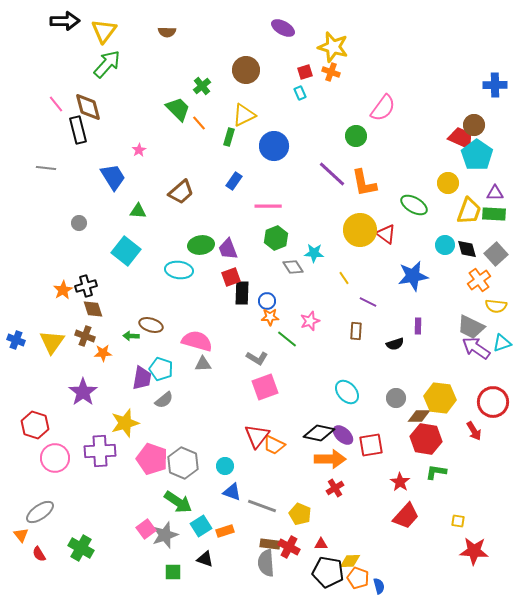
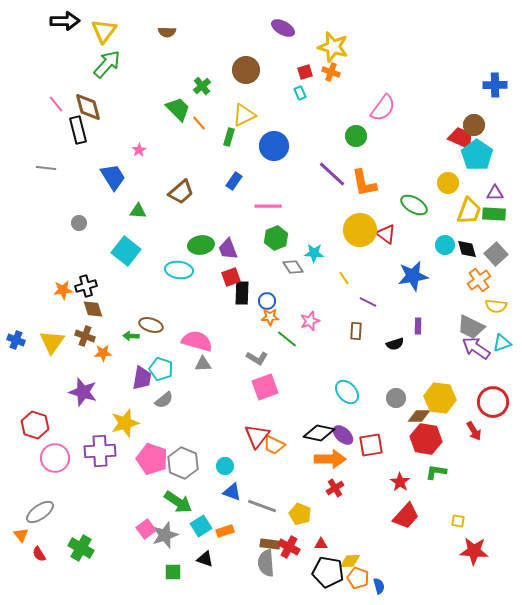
orange star at (63, 290): rotated 24 degrees clockwise
purple star at (83, 392): rotated 20 degrees counterclockwise
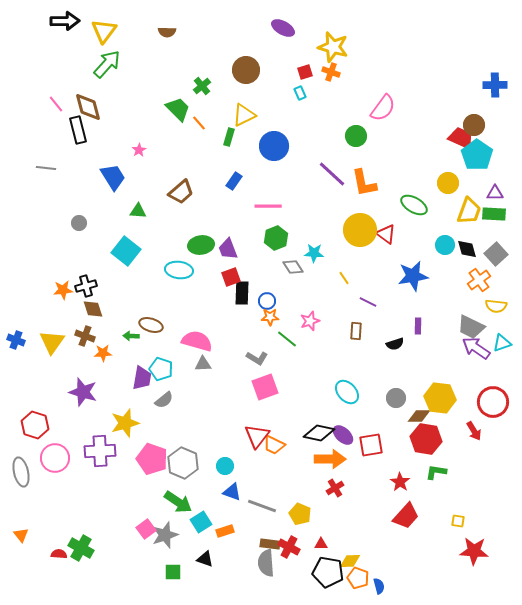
gray ellipse at (40, 512): moved 19 px left, 40 px up; rotated 68 degrees counterclockwise
cyan square at (201, 526): moved 4 px up
red semicircle at (39, 554): moved 20 px right; rotated 126 degrees clockwise
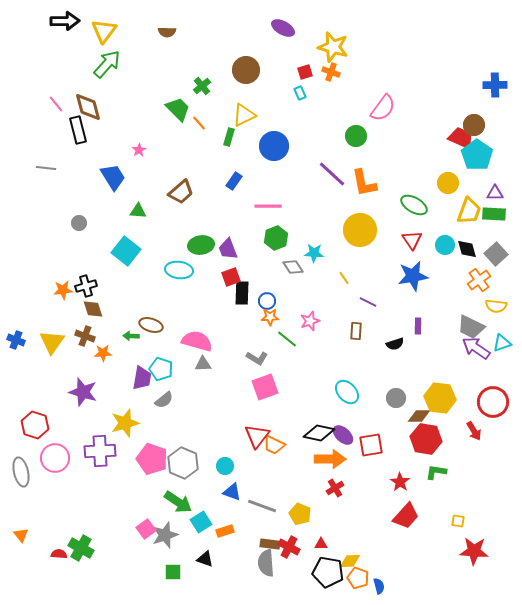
red triangle at (386, 234): moved 26 px right, 6 px down; rotated 20 degrees clockwise
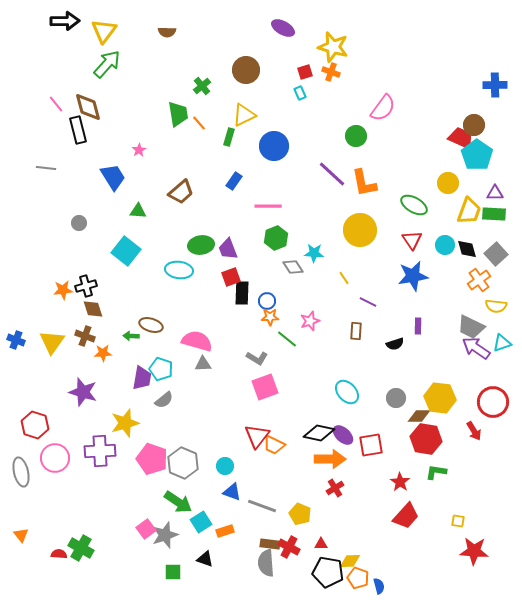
green trapezoid at (178, 109): moved 5 px down; rotated 36 degrees clockwise
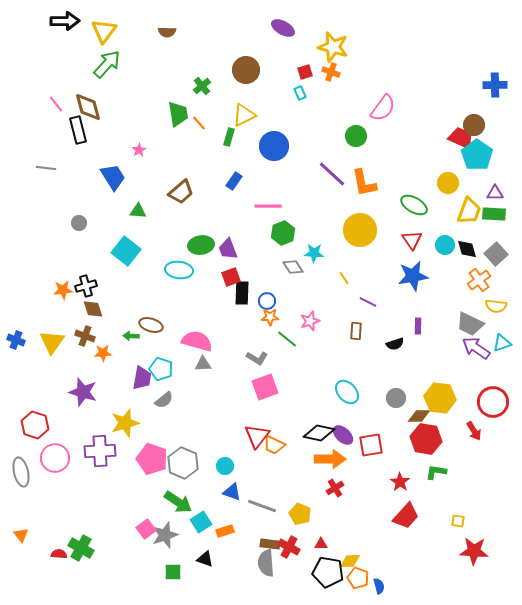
green hexagon at (276, 238): moved 7 px right, 5 px up
gray trapezoid at (471, 327): moved 1 px left, 3 px up
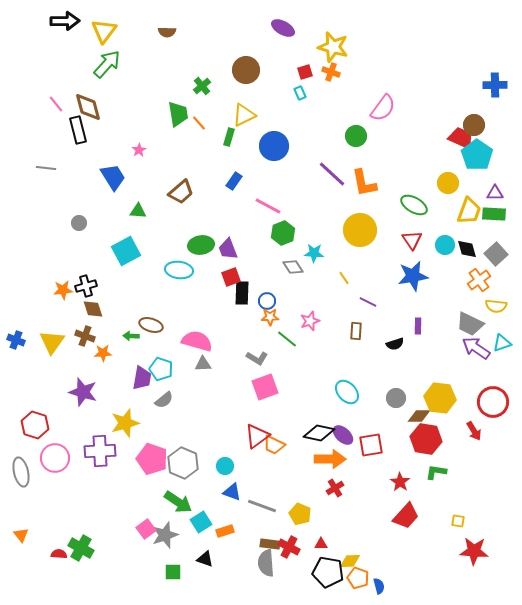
pink line at (268, 206): rotated 28 degrees clockwise
cyan square at (126, 251): rotated 24 degrees clockwise
red triangle at (257, 436): rotated 16 degrees clockwise
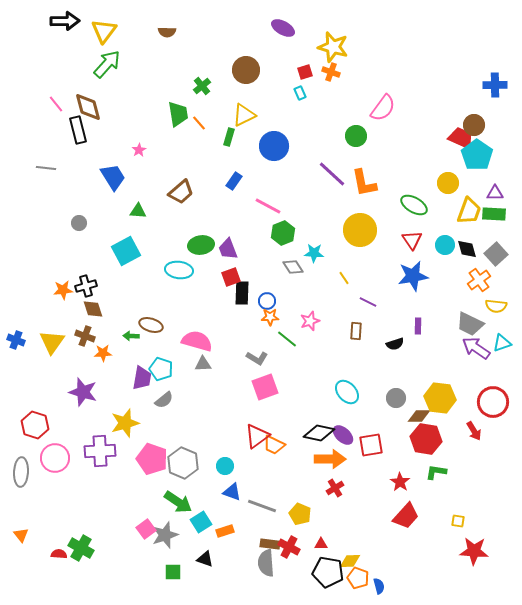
gray ellipse at (21, 472): rotated 16 degrees clockwise
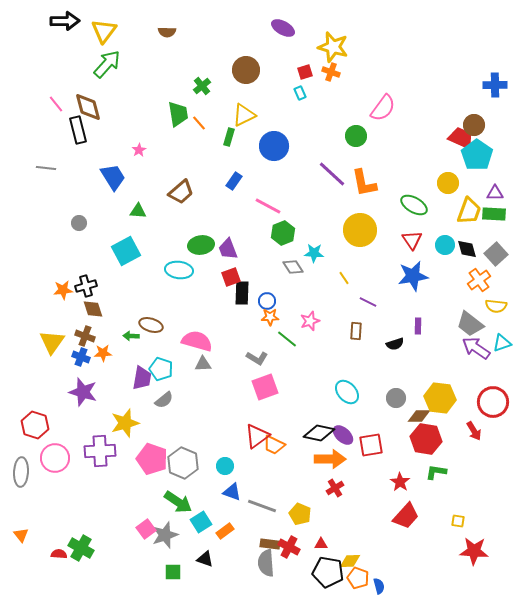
gray trapezoid at (470, 324): rotated 12 degrees clockwise
blue cross at (16, 340): moved 65 px right, 17 px down
orange rectangle at (225, 531): rotated 18 degrees counterclockwise
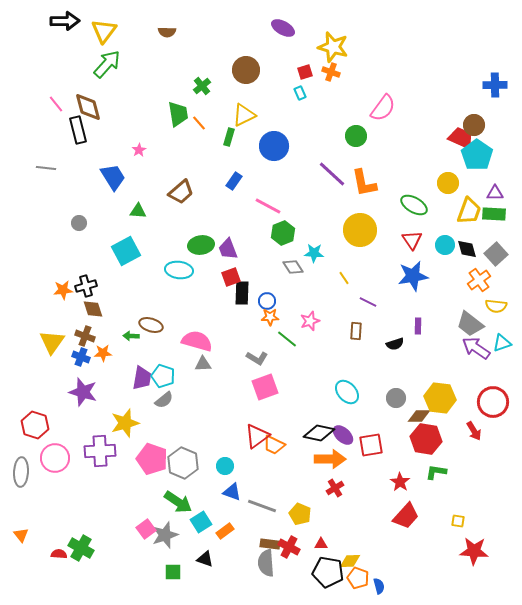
cyan pentagon at (161, 369): moved 2 px right, 7 px down
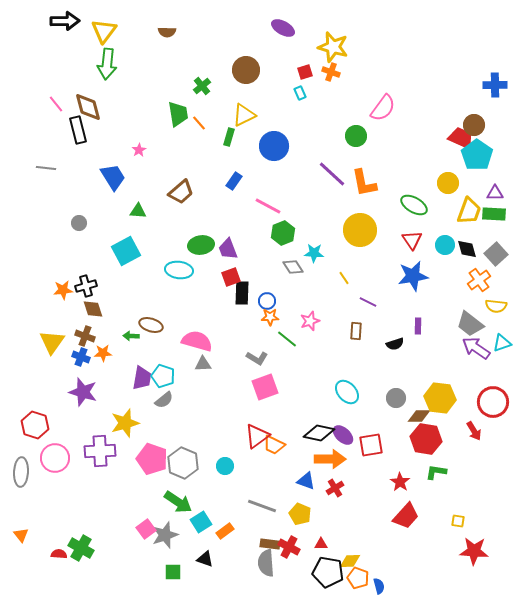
green arrow at (107, 64): rotated 144 degrees clockwise
blue triangle at (232, 492): moved 74 px right, 11 px up
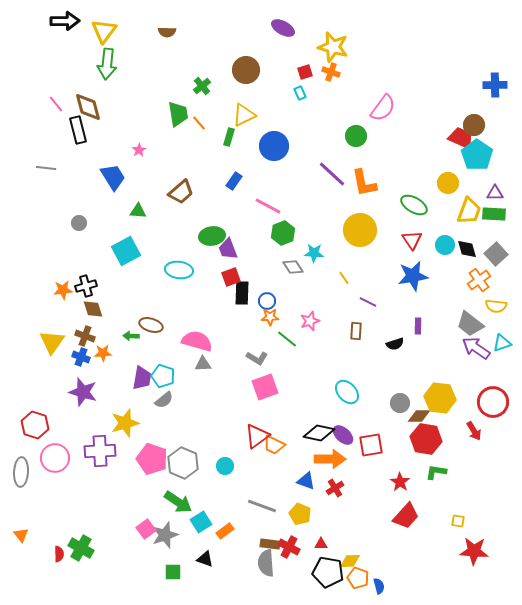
green ellipse at (201, 245): moved 11 px right, 9 px up
gray circle at (396, 398): moved 4 px right, 5 px down
red semicircle at (59, 554): rotated 84 degrees clockwise
